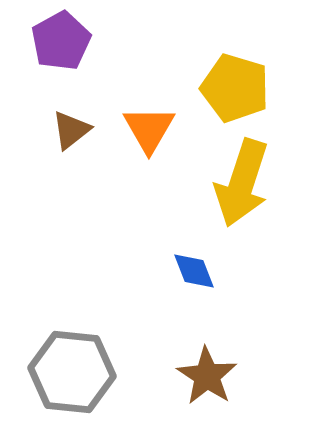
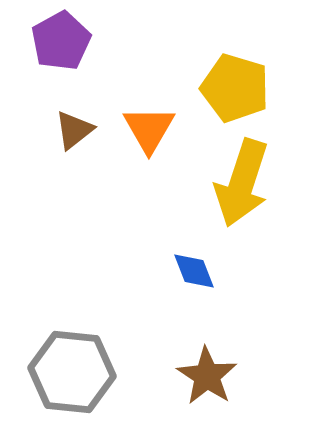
brown triangle: moved 3 px right
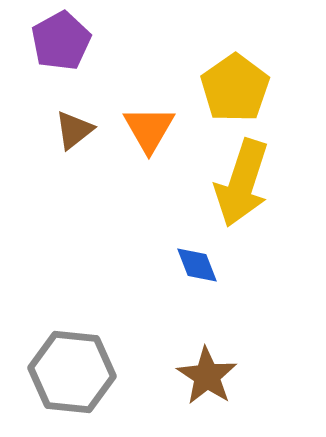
yellow pentagon: rotated 20 degrees clockwise
blue diamond: moved 3 px right, 6 px up
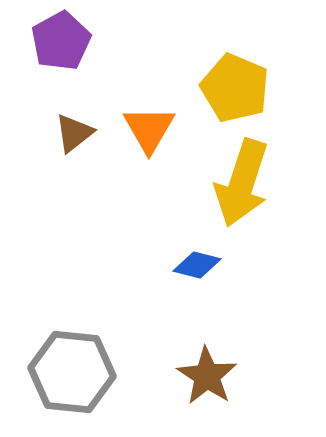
yellow pentagon: rotated 14 degrees counterclockwise
brown triangle: moved 3 px down
blue diamond: rotated 54 degrees counterclockwise
